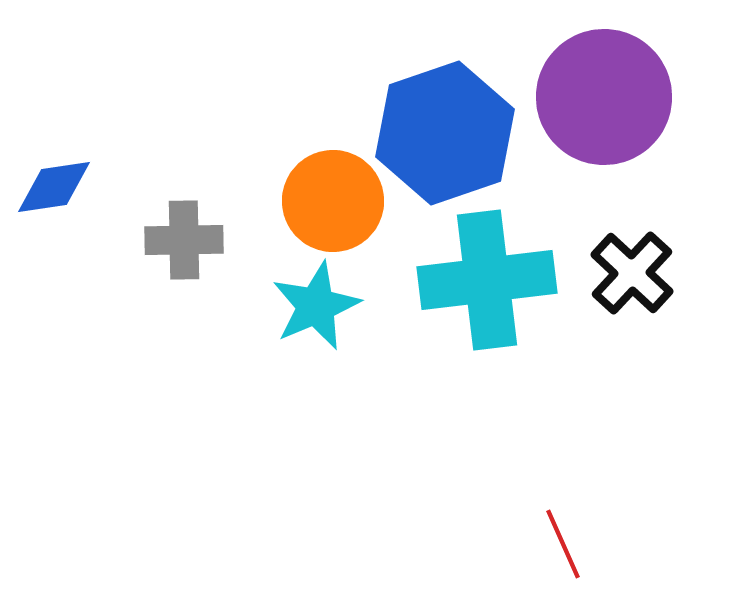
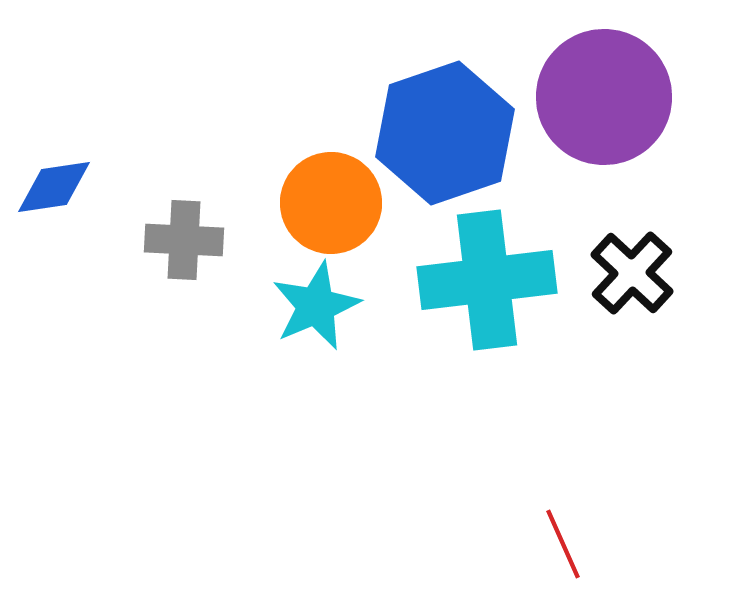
orange circle: moved 2 px left, 2 px down
gray cross: rotated 4 degrees clockwise
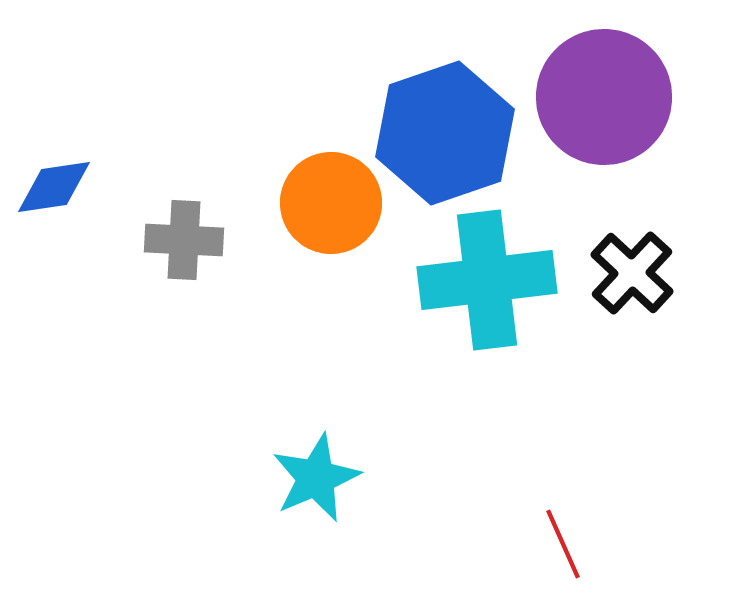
cyan star: moved 172 px down
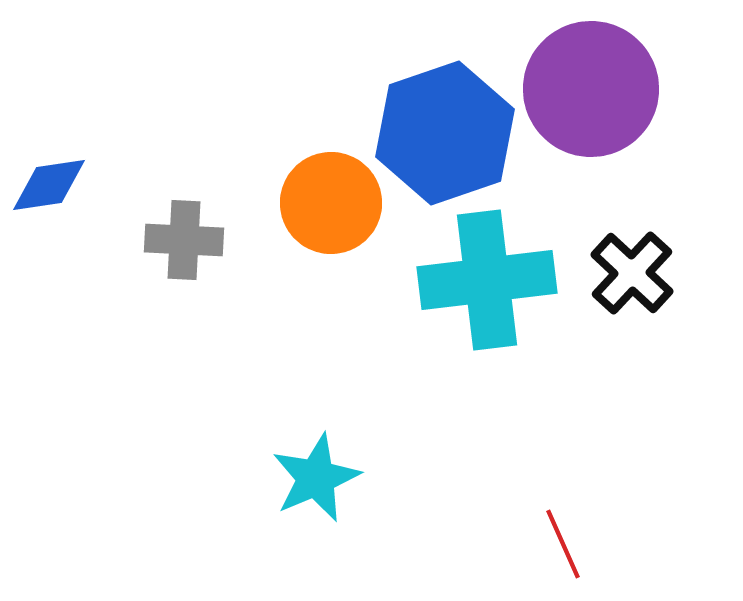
purple circle: moved 13 px left, 8 px up
blue diamond: moved 5 px left, 2 px up
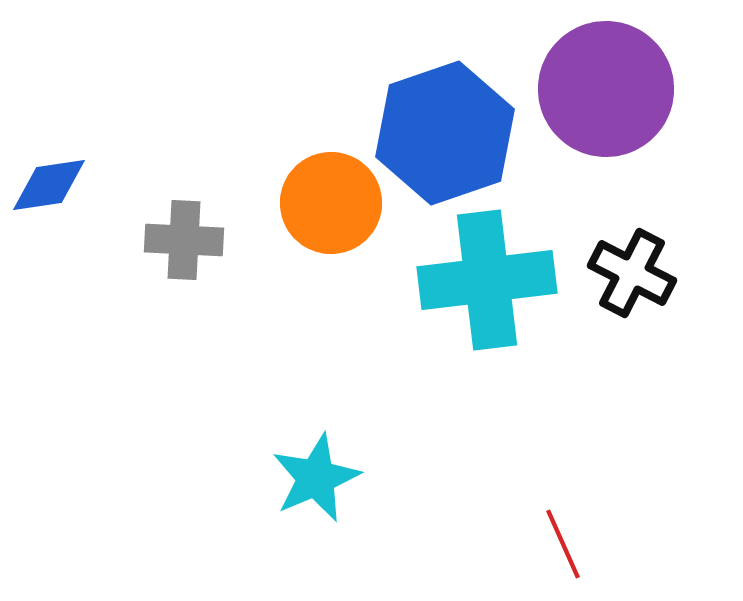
purple circle: moved 15 px right
black cross: rotated 16 degrees counterclockwise
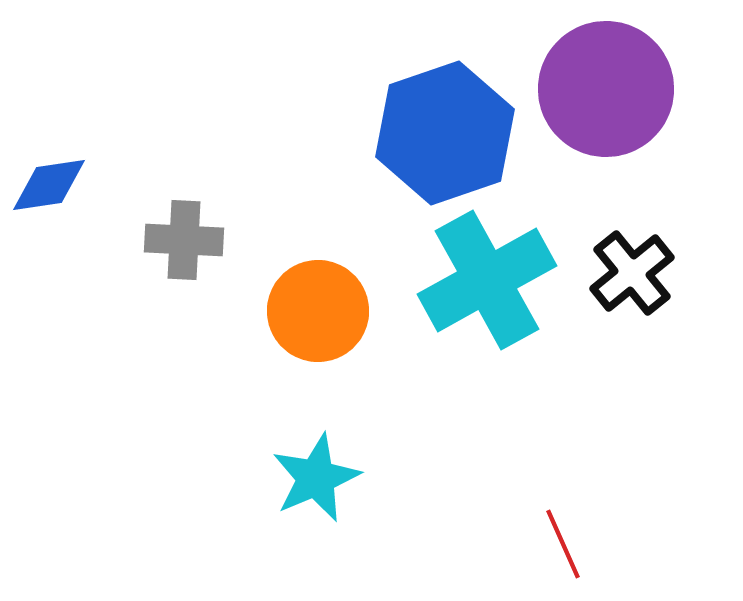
orange circle: moved 13 px left, 108 px down
black cross: rotated 24 degrees clockwise
cyan cross: rotated 22 degrees counterclockwise
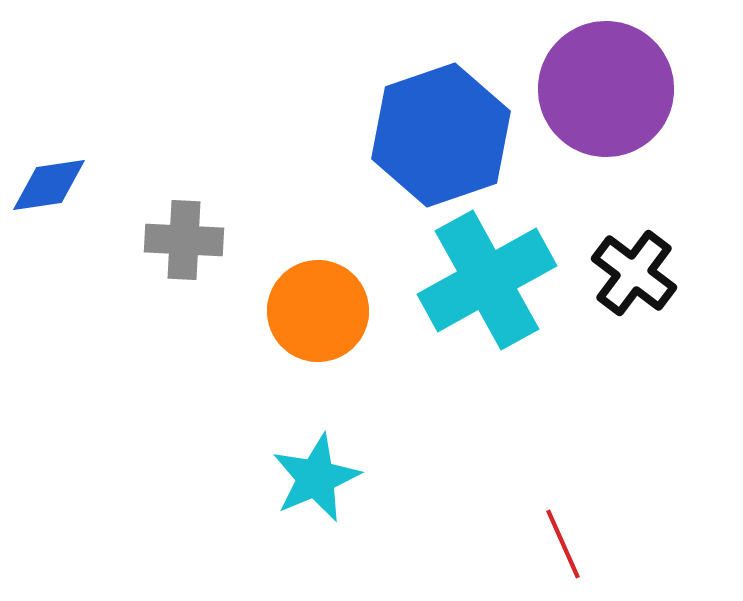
blue hexagon: moved 4 px left, 2 px down
black cross: moved 2 px right; rotated 14 degrees counterclockwise
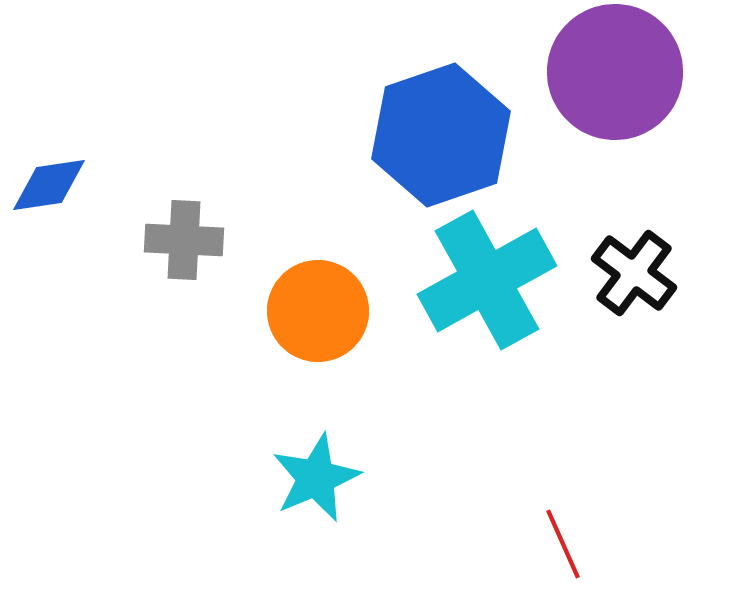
purple circle: moved 9 px right, 17 px up
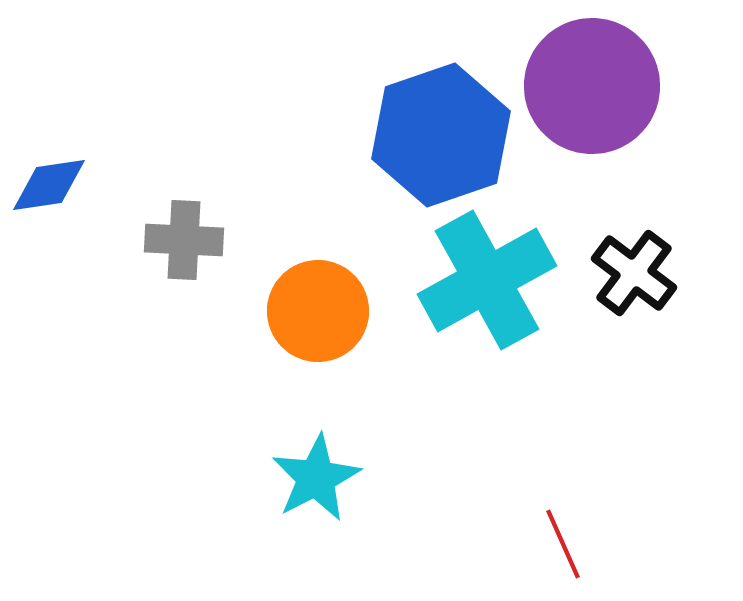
purple circle: moved 23 px left, 14 px down
cyan star: rotated 4 degrees counterclockwise
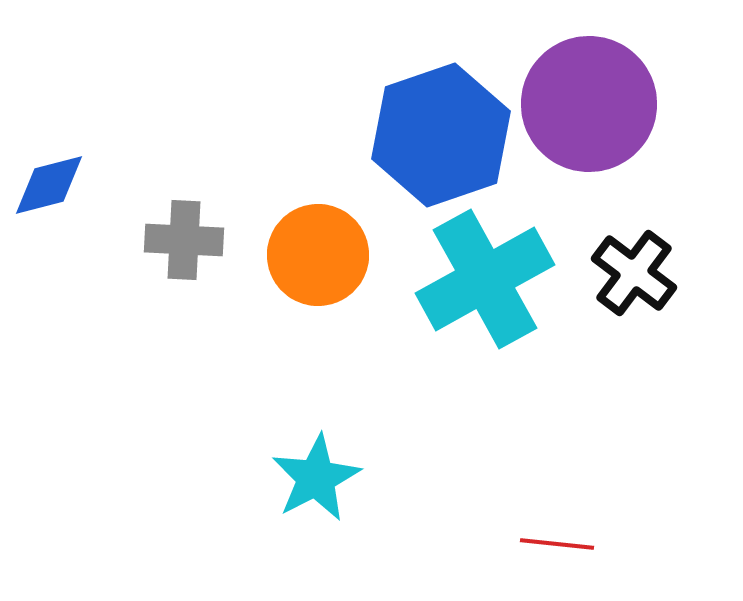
purple circle: moved 3 px left, 18 px down
blue diamond: rotated 6 degrees counterclockwise
cyan cross: moved 2 px left, 1 px up
orange circle: moved 56 px up
red line: moved 6 px left; rotated 60 degrees counterclockwise
